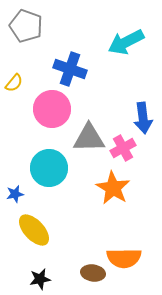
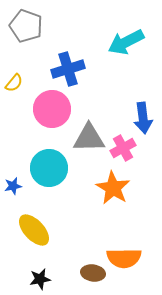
blue cross: moved 2 px left; rotated 36 degrees counterclockwise
blue star: moved 2 px left, 8 px up
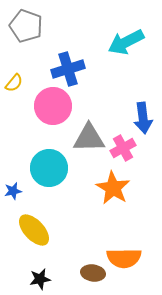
pink circle: moved 1 px right, 3 px up
blue star: moved 5 px down
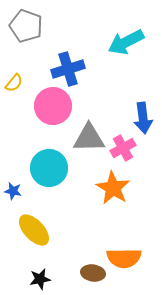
blue star: rotated 24 degrees clockwise
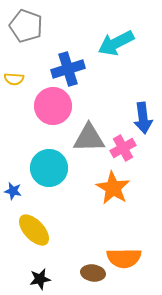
cyan arrow: moved 10 px left, 1 px down
yellow semicircle: moved 4 px up; rotated 54 degrees clockwise
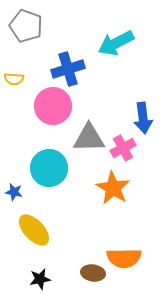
blue star: moved 1 px right, 1 px down
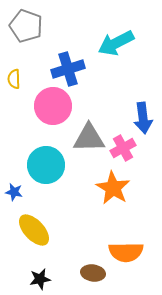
yellow semicircle: rotated 84 degrees clockwise
cyan circle: moved 3 px left, 3 px up
orange semicircle: moved 2 px right, 6 px up
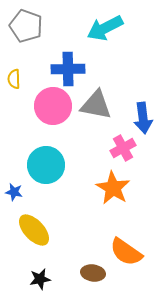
cyan arrow: moved 11 px left, 15 px up
blue cross: rotated 16 degrees clockwise
gray triangle: moved 7 px right, 33 px up; rotated 12 degrees clockwise
orange semicircle: rotated 36 degrees clockwise
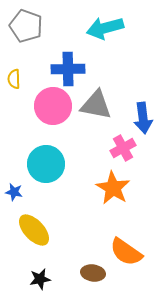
cyan arrow: rotated 12 degrees clockwise
cyan circle: moved 1 px up
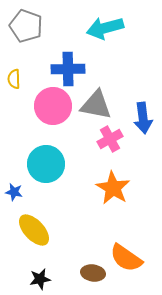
pink cross: moved 13 px left, 9 px up
orange semicircle: moved 6 px down
